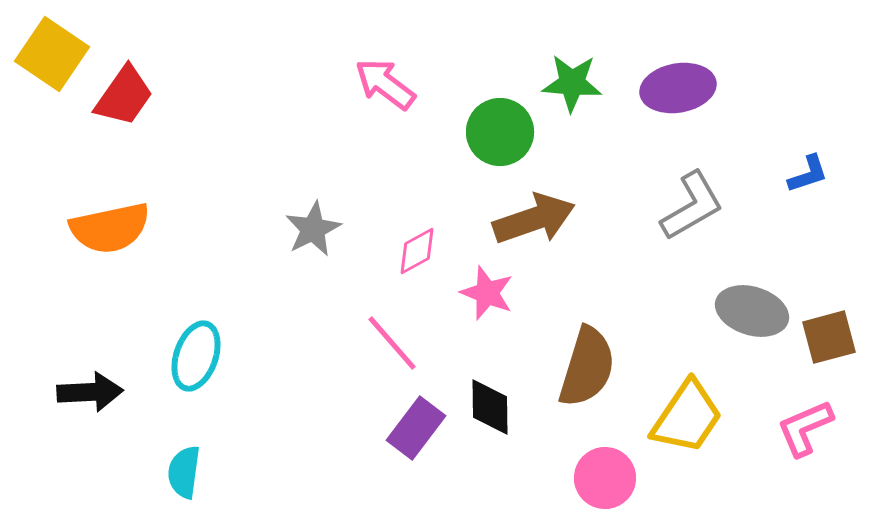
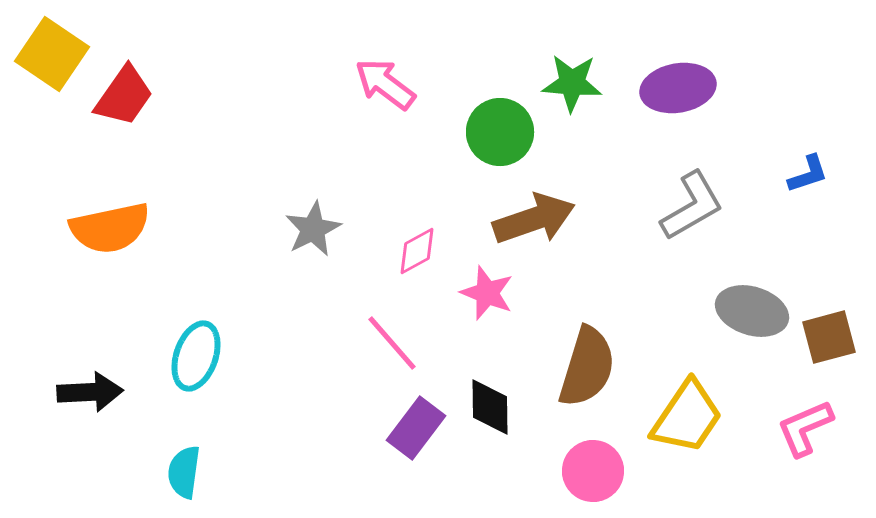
pink circle: moved 12 px left, 7 px up
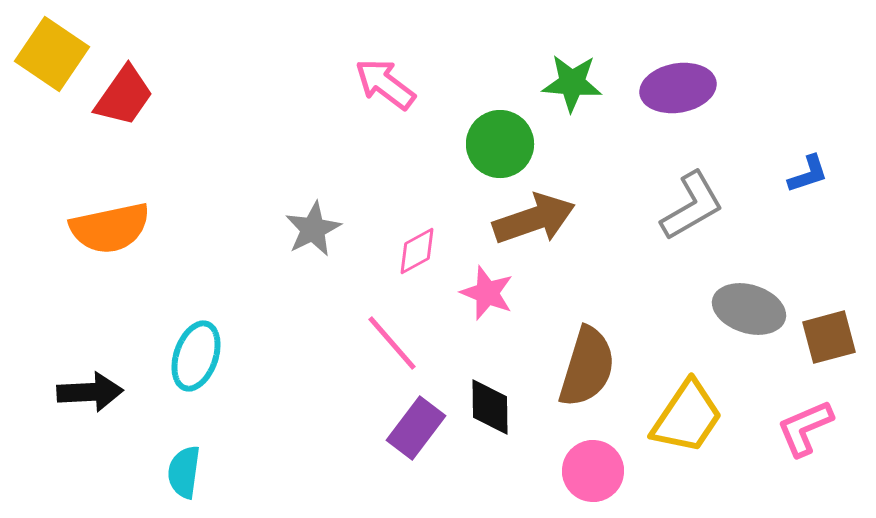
green circle: moved 12 px down
gray ellipse: moved 3 px left, 2 px up
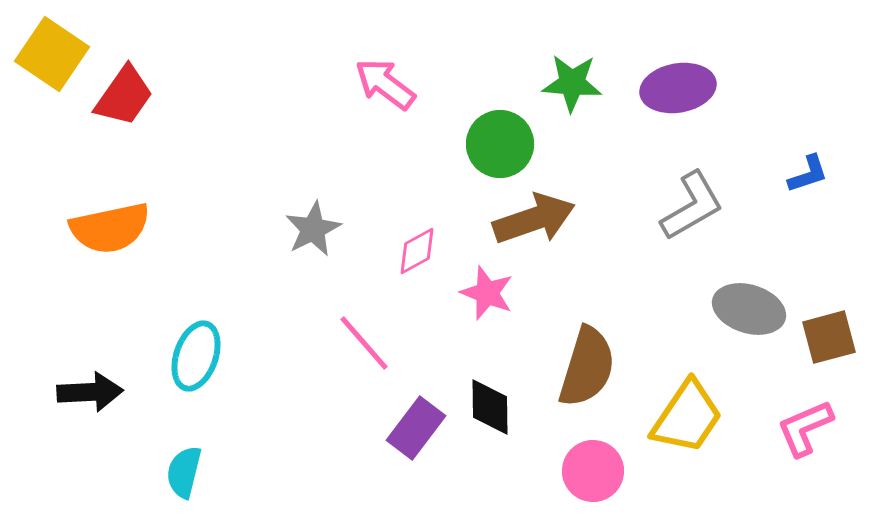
pink line: moved 28 px left
cyan semicircle: rotated 6 degrees clockwise
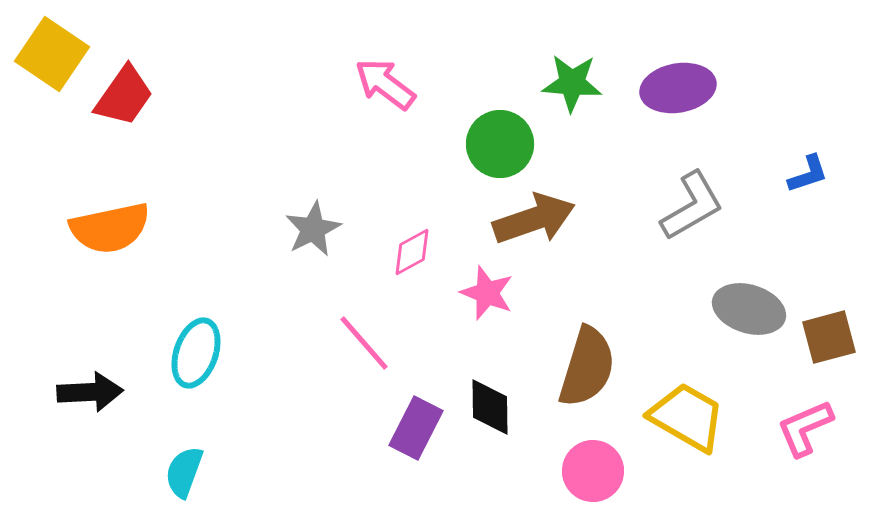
pink diamond: moved 5 px left, 1 px down
cyan ellipse: moved 3 px up
yellow trapezoid: rotated 94 degrees counterclockwise
purple rectangle: rotated 10 degrees counterclockwise
cyan semicircle: rotated 6 degrees clockwise
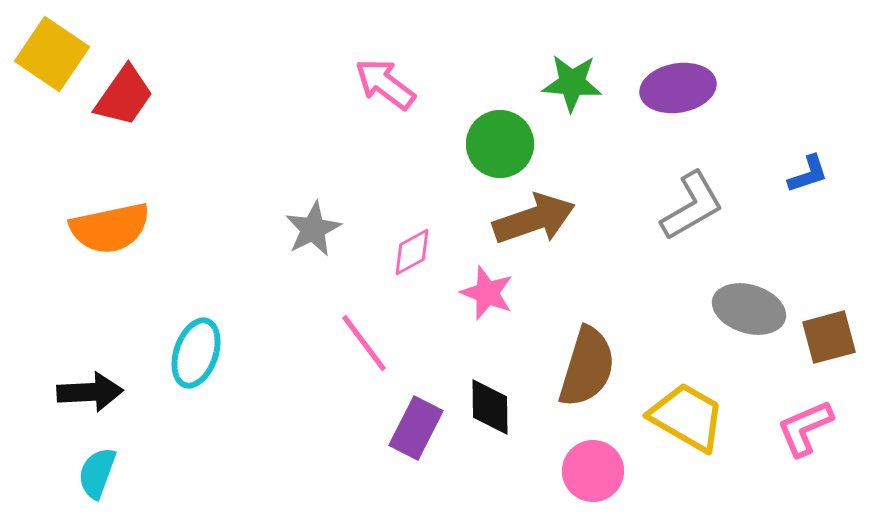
pink line: rotated 4 degrees clockwise
cyan semicircle: moved 87 px left, 1 px down
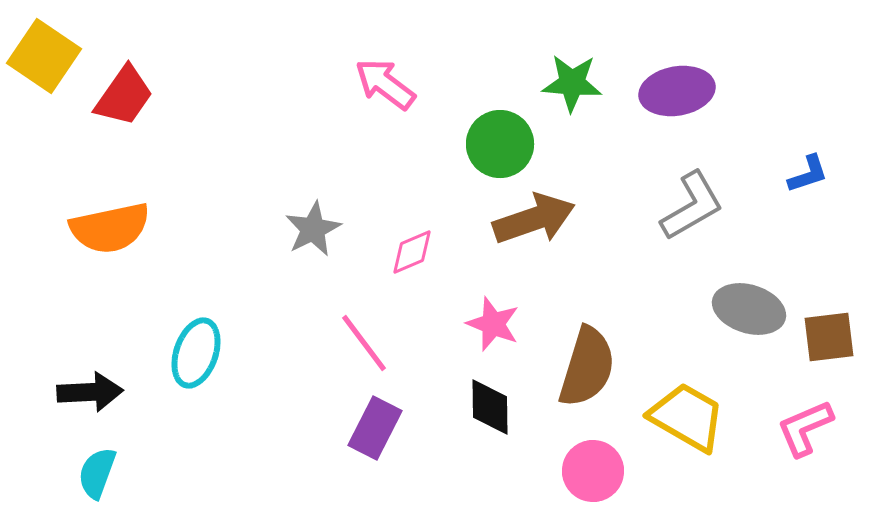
yellow square: moved 8 px left, 2 px down
purple ellipse: moved 1 px left, 3 px down
pink diamond: rotated 6 degrees clockwise
pink star: moved 6 px right, 31 px down
brown square: rotated 8 degrees clockwise
purple rectangle: moved 41 px left
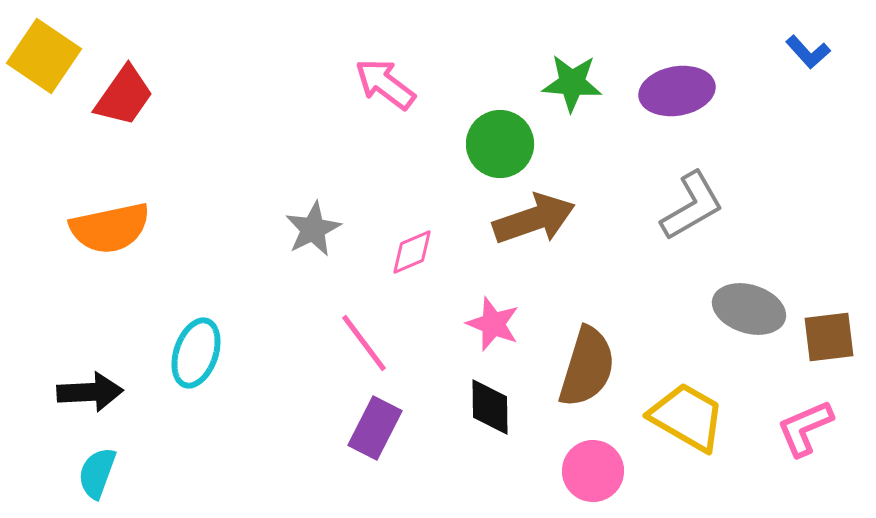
blue L-shape: moved 122 px up; rotated 66 degrees clockwise
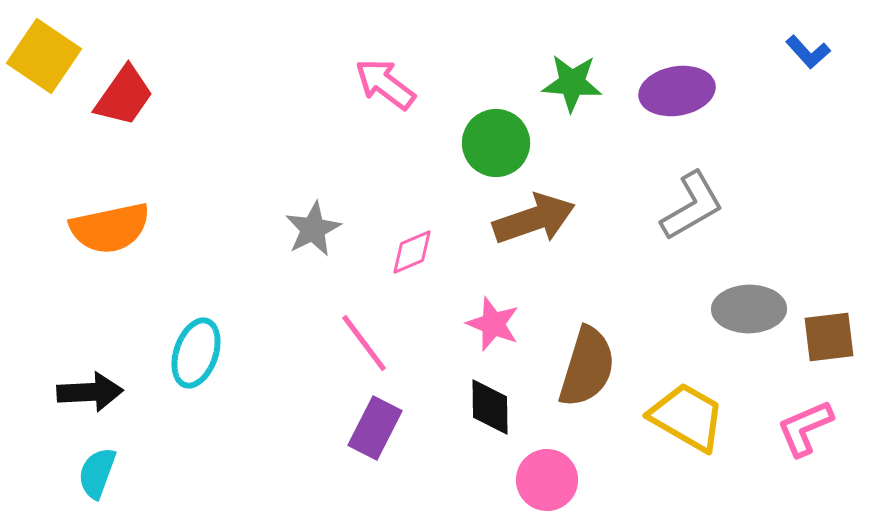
green circle: moved 4 px left, 1 px up
gray ellipse: rotated 18 degrees counterclockwise
pink circle: moved 46 px left, 9 px down
